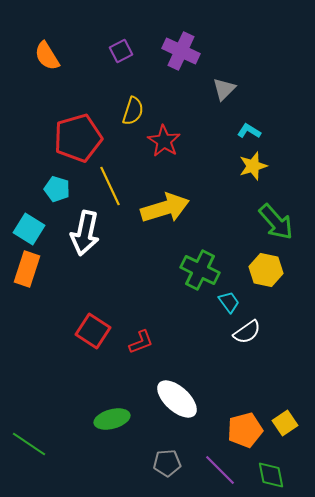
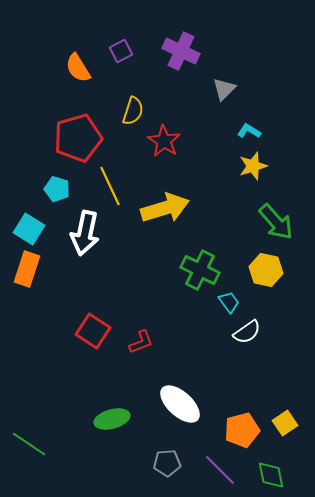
orange semicircle: moved 31 px right, 12 px down
white ellipse: moved 3 px right, 5 px down
orange pentagon: moved 3 px left
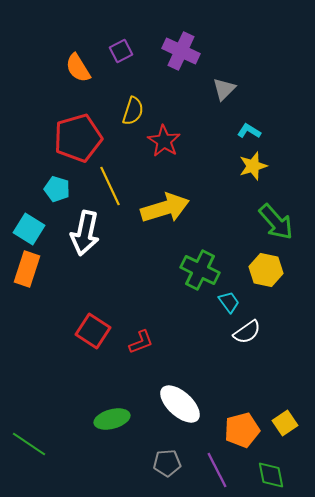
purple line: moved 3 px left; rotated 18 degrees clockwise
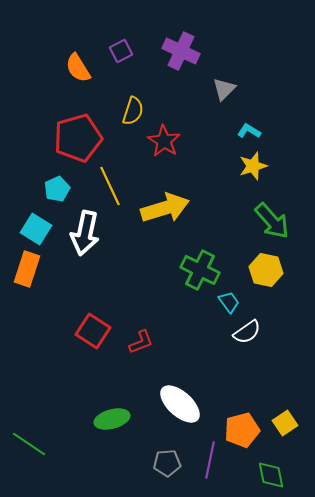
cyan pentagon: rotated 30 degrees clockwise
green arrow: moved 4 px left, 1 px up
cyan square: moved 7 px right
purple line: moved 7 px left, 10 px up; rotated 39 degrees clockwise
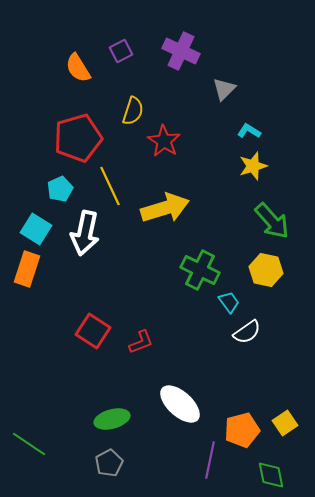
cyan pentagon: moved 3 px right
gray pentagon: moved 58 px left; rotated 24 degrees counterclockwise
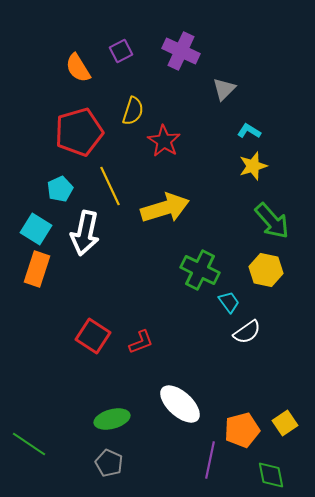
red pentagon: moved 1 px right, 6 px up
orange rectangle: moved 10 px right
red square: moved 5 px down
gray pentagon: rotated 20 degrees counterclockwise
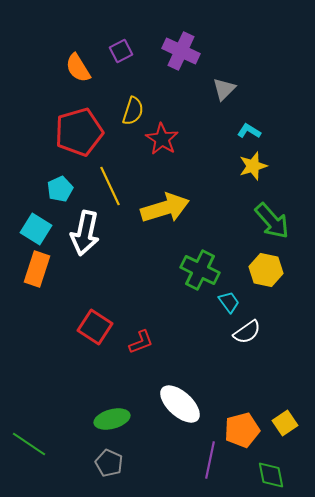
red star: moved 2 px left, 2 px up
red square: moved 2 px right, 9 px up
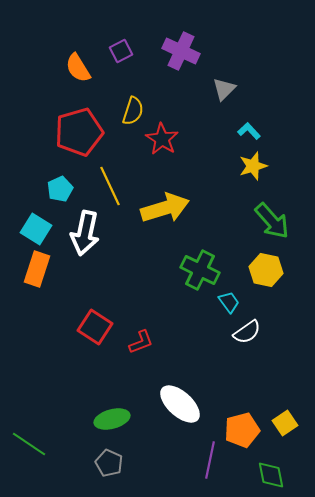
cyan L-shape: rotated 15 degrees clockwise
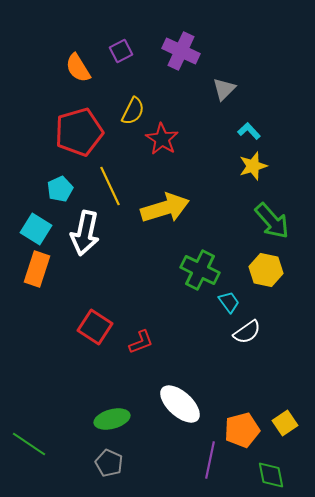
yellow semicircle: rotated 8 degrees clockwise
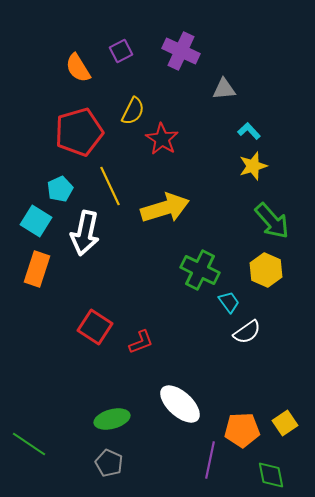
gray triangle: rotated 40 degrees clockwise
cyan square: moved 8 px up
yellow hexagon: rotated 12 degrees clockwise
orange pentagon: rotated 12 degrees clockwise
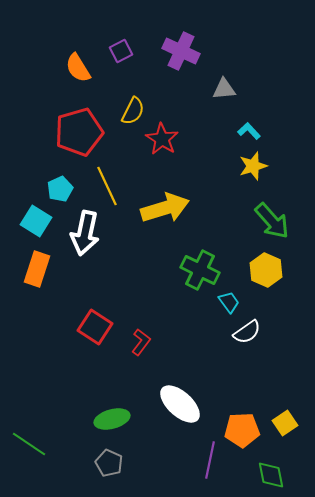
yellow line: moved 3 px left
red L-shape: rotated 32 degrees counterclockwise
